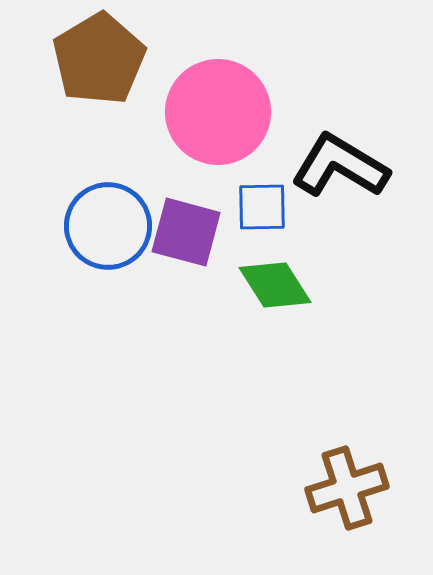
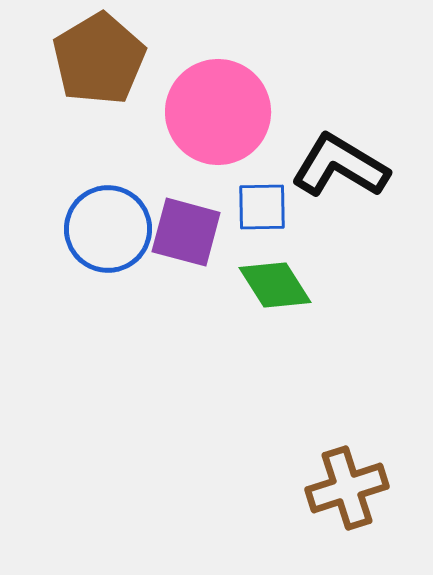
blue circle: moved 3 px down
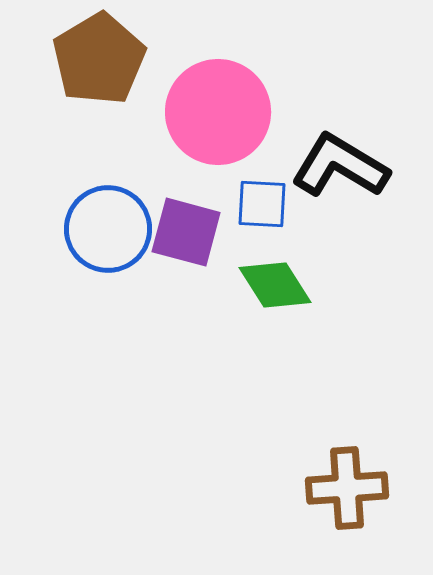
blue square: moved 3 px up; rotated 4 degrees clockwise
brown cross: rotated 14 degrees clockwise
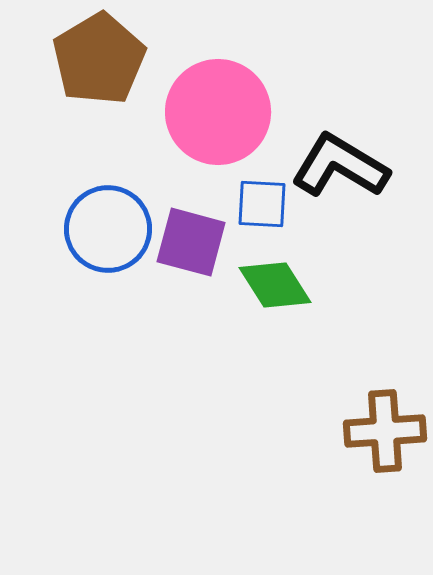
purple square: moved 5 px right, 10 px down
brown cross: moved 38 px right, 57 px up
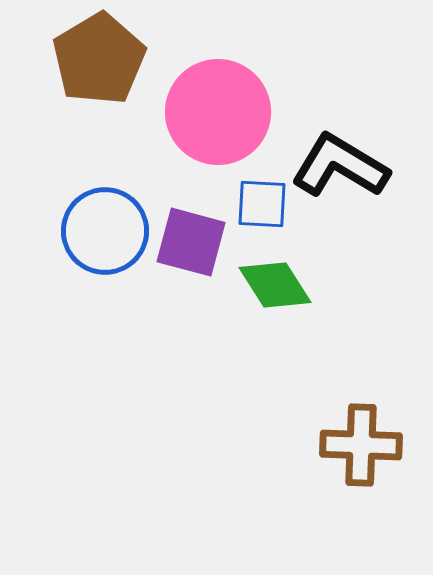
blue circle: moved 3 px left, 2 px down
brown cross: moved 24 px left, 14 px down; rotated 6 degrees clockwise
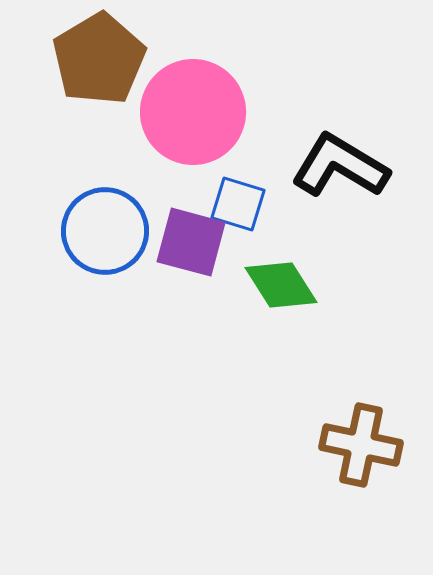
pink circle: moved 25 px left
blue square: moved 24 px left; rotated 14 degrees clockwise
green diamond: moved 6 px right
brown cross: rotated 10 degrees clockwise
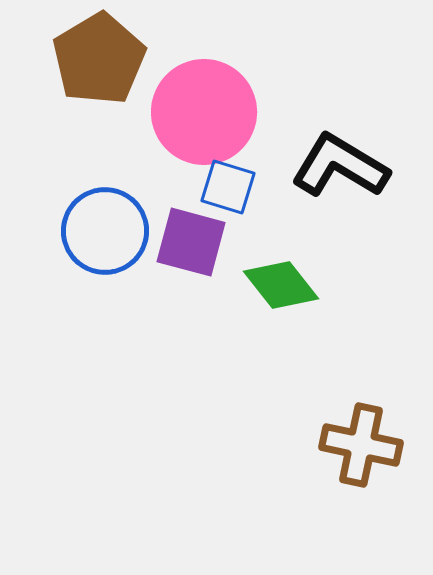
pink circle: moved 11 px right
blue square: moved 10 px left, 17 px up
green diamond: rotated 6 degrees counterclockwise
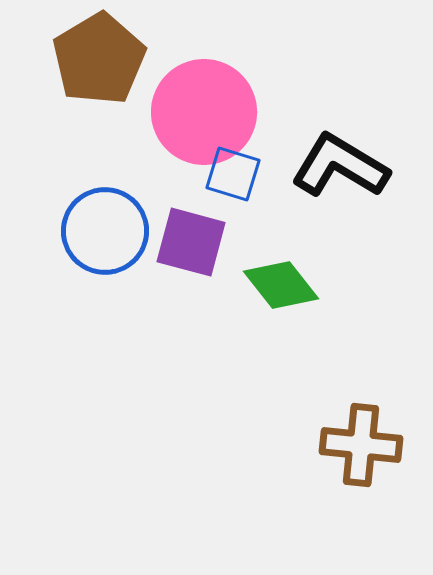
blue square: moved 5 px right, 13 px up
brown cross: rotated 6 degrees counterclockwise
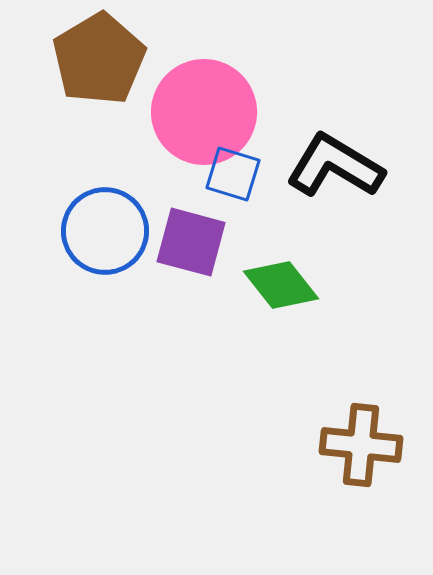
black L-shape: moved 5 px left
